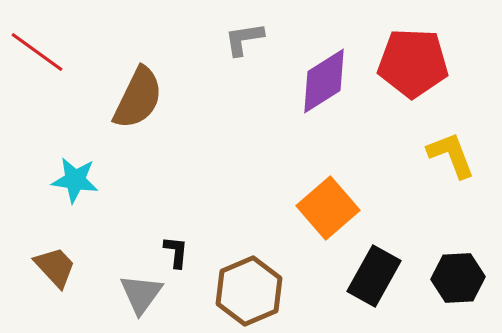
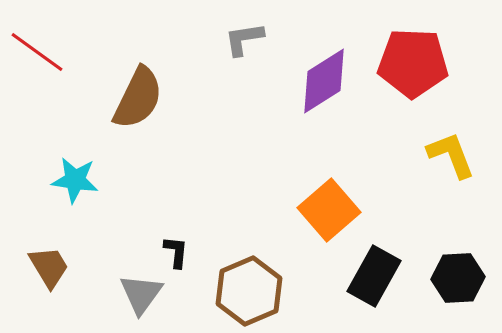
orange square: moved 1 px right, 2 px down
brown trapezoid: moved 6 px left; rotated 12 degrees clockwise
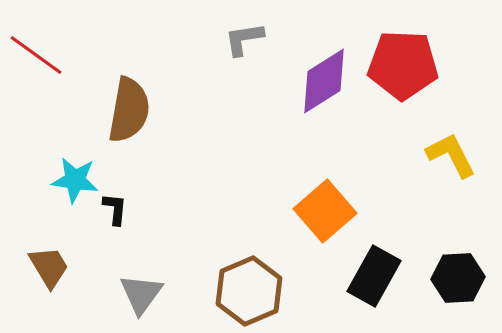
red line: moved 1 px left, 3 px down
red pentagon: moved 10 px left, 2 px down
brown semicircle: moved 9 px left, 12 px down; rotated 16 degrees counterclockwise
yellow L-shape: rotated 6 degrees counterclockwise
orange square: moved 4 px left, 1 px down
black L-shape: moved 61 px left, 43 px up
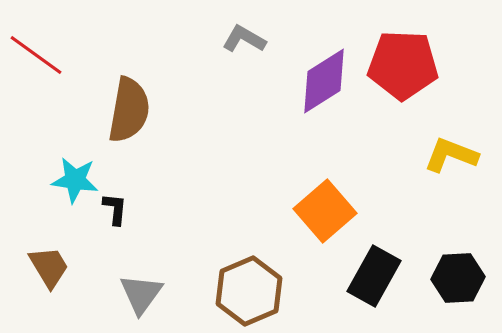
gray L-shape: rotated 39 degrees clockwise
yellow L-shape: rotated 42 degrees counterclockwise
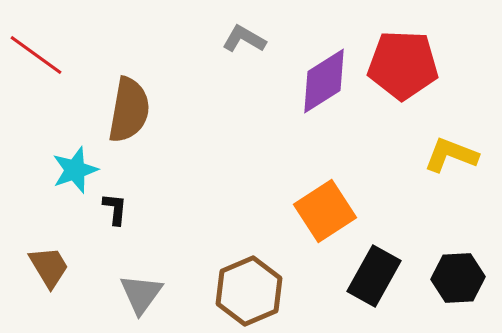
cyan star: moved 10 px up; rotated 27 degrees counterclockwise
orange square: rotated 8 degrees clockwise
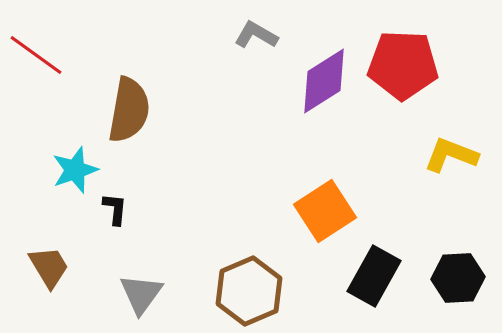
gray L-shape: moved 12 px right, 4 px up
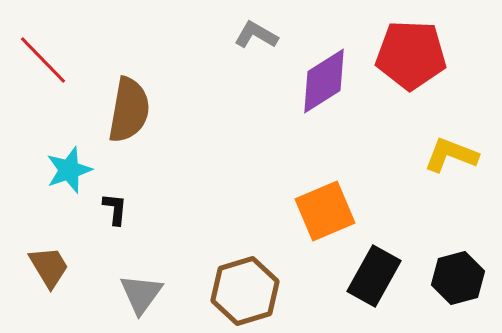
red line: moved 7 px right, 5 px down; rotated 10 degrees clockwise
red pentagon: moved 8 px right, 10 px up
cyan star: moved 6 px left
orange square: rotated 10 degrees clockwise
black hexagon: rotated 12 degrees counterclockwise
brown hexagon: moved 4 px left; rotated 6 degrees clockwise
